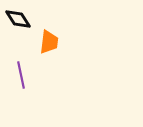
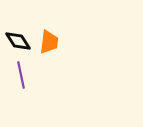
black diamond: moved 22 px down
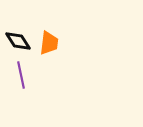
orange trapezoid: moved 1 px down
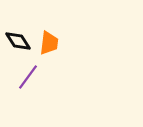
purple line: moved 7 px right, 2 px down; rotated 48 degrees clockwise
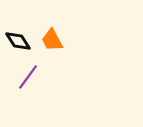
orange trapezoid: moved 3 px right, 3 px up; rotated 145 degrees clockwise
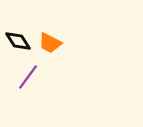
orange trapezoid: moved 2 px left, 3 px down; rotated 35 degrees counterclockwise
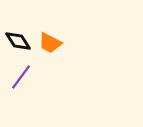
purple line: moved 7 px left
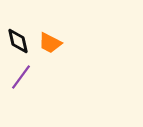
black diamond: rotated 20 degrees clockwise
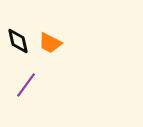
purple line: moved 5 px right, 8 px down
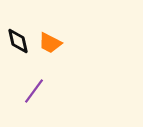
purple line: moved 8 px right, 6 px down
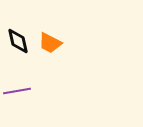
purple line: moved 17 px left; rotated 44 degrees clockwise
